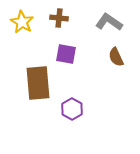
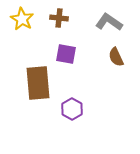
yellow star: moved 3 px up
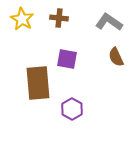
purple square: moved 1 px right, 5 px down
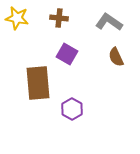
yellow star: moved 5 px left, 1 px up; rotated 20 degrees counterclockwise
purple square: moved 5 px up; rotated 20 degrees clockwise
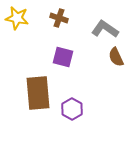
brown cross: rotated 12 degrees clockwise
gray L-shape: moved 4 px left, 7 px down
purple square: moved 4 px left, 3 px down; rotated 15 degrees counterclockwise
brown rectangle: moved 10 px down
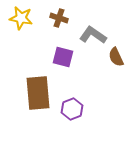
yellow star: moved 4 px right
gray L-shape: moved 12 px left, 6 px down
purple hexagon: rotated 10 degrees clockwise
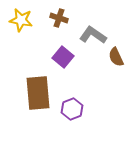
yellow star: moved 2 px down
purple square: rotated 25 degrees clockwise
